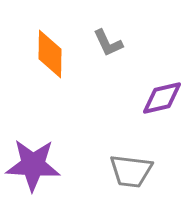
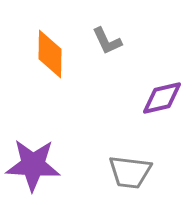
gray L-shape: moved 1 px left, 2 px up
gray trapezoid: moved 1 px left, 1 px down
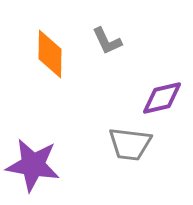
purple star: rotated 6 degrees clockwise
gray trapezoid: moved 28 px up
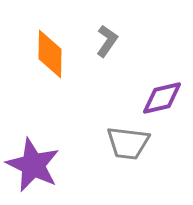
gray L-shape: rotated 120 degrees counterclockwise
gray trapezoid: moved 2 px left, 1 px up
purple star: rotated 16 degrees clockwise
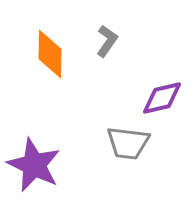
purple star: moved 1 px right
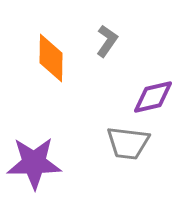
orange diamond: moved 1 px right, 4 px down
purple diamond: moved 9 px left, 1 px up
purple star: moved 2 px up; rotated 26 degrees counterclockwise
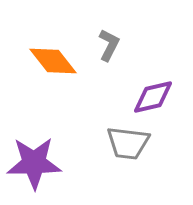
gray L-shape: moved 2 px right, 4 px down; rotated 8 degrees counterclockwise
orange diamond: moved 2 px right, 3 px down; rotated 39 degrees counterclockwise
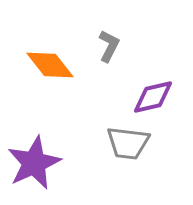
gray L-shape: moved 1 px down
orange diamond: moved 3 px left, 4 px down
purple star: rotated 24 degrees counterclockwise
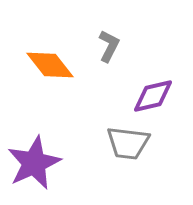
purple diamond: moved 1 px up
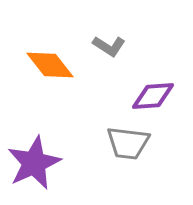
gray L-shape: rotated 96 degrees clockwise
purple diamond: rotated 9 degrees clockwise
